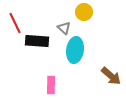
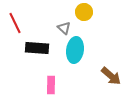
black rectangle: moved 7 px down
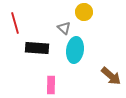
red line: rotated 10 degrees clockwise
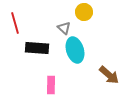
cyan ellipse: rotated 25 degrees counterclockwise
brown arrow: moved 2 px left, 1 px up
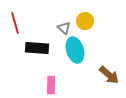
yellow circle: moved 1 px right, 9 px down
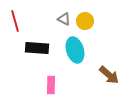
red line: moved 2 px up
gray triangle: moved 9 px up; rotated 16 degrees counterclockwise
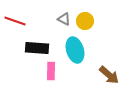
red line: rotated 55 degrees counterclockwise
pink rectangle: moved 14 px up
